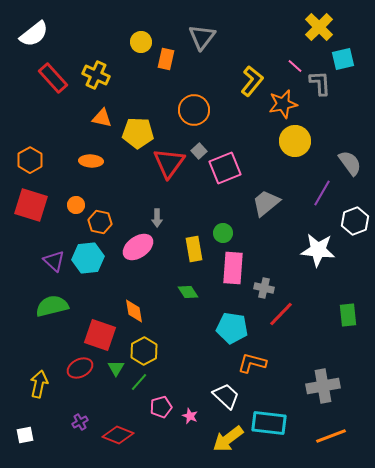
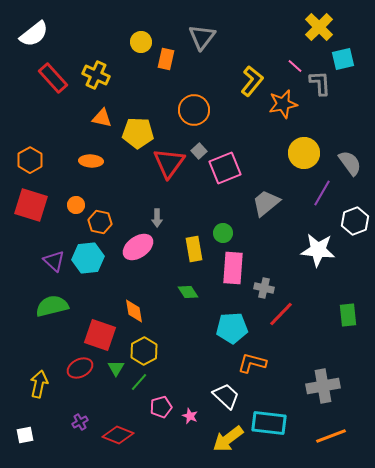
yellow circle at (295, 141): moved 9 px right, 12 px down
cyan pentagon at (232, 328): rotated 12 degrees counterclockwise
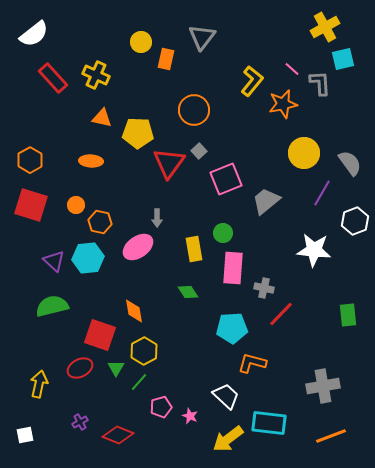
yellow cross at (319, 27): moved 6 px right; rotated 16 degrees clockwise
pink line at (295, 66): moved 3 px left, 3 px down
pink square at (225, 168): moved 1 px right, 11 px down
gray trapezoid at (266, 203): moved 2 px up
white star at (318, 250): moved 4 px left
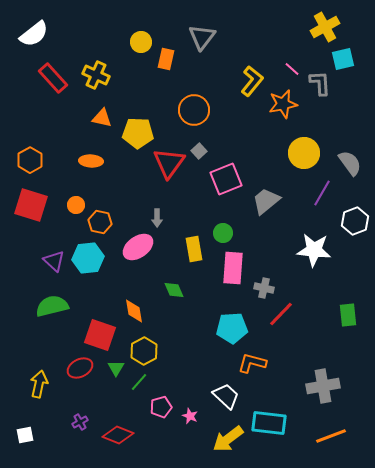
green diamond at (188, 292): moved 14 px left, 2 px up; rotated 10 degrees clockwise
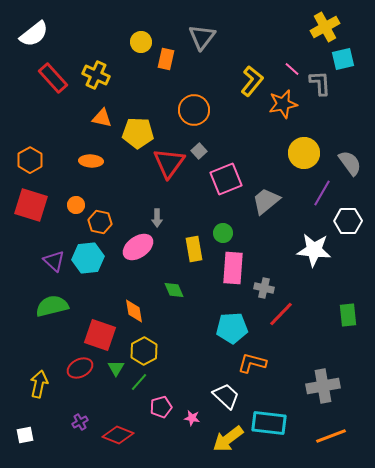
white hexagon at (355, 221): moved 7 px left; rotated 20 degrees clockwise
pink star at (190, 416): moved 2 px right, 2 px down; rotated 14 degrees counterclockwise
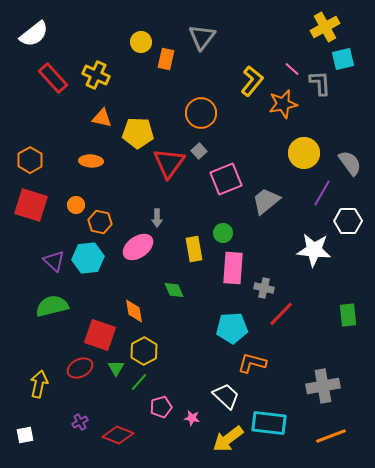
orange circle at (194, 110): moved 7 px right, 3 px down
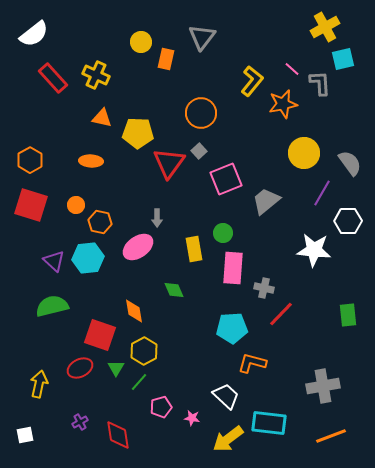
red diamond at (118, 435): rotated 60 degrees clockwise
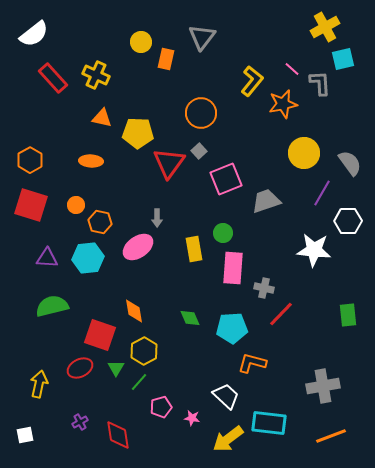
gray trapezoid at (266, 201): rotated 20 degrees clockwise
purple triangle at (54, 261): moved 7 px left, 3 px up; rotated 40 degrees counterclockwise
green diamond at (174, 290): moved 16 px right, 28 px down
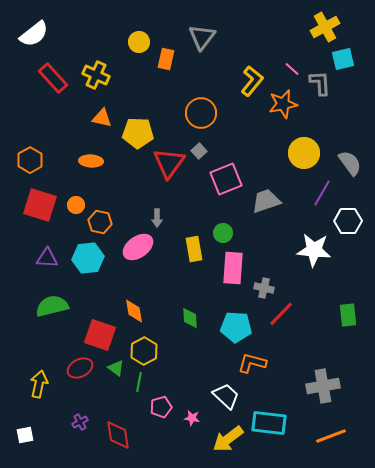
yellow circle at (141, 42): moved 2 px left
red square at (31, 205): moved 9 px right
green diamond at (190, 318): rotated 20 degrees clockwise
cyan pentagon at (232, 328): moved 4 px right, 1 px up; rotated 8 degrees clockwise
green triangle at (116, 368): rotated 24 degrees counterclockwise
green line at (139, 382): rotated 30 degrees counterclockwise
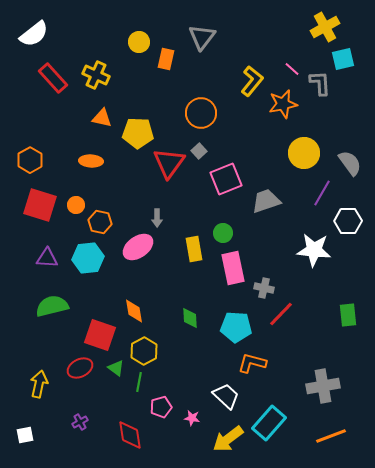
pink rectangle at (233, 268): rotated 16 degrees counterclockwise
cyan rectangle at (269, 423): rotated 56 degrees counterclockwise
red diamond at (118, 435): moved 12 px right
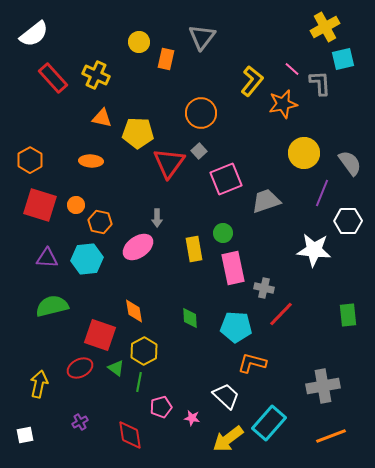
purple line at (322, 193): rotated 8 degrees counterclockwise
cyan hexagon at (88, 258): moved 1 px left, 1 px down
